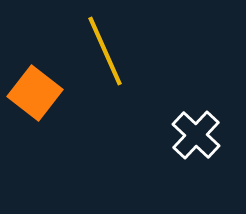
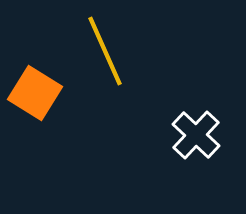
orange square: rotated 6 degrees counterclockwise
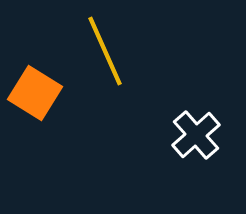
white cross: rotated 6 degrees clockwise
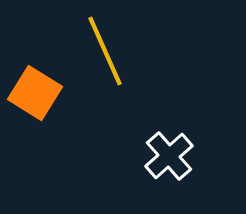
white cross: moved 27 px left, 21 px down
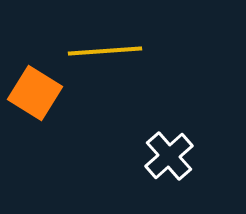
yellow line: rotated 70 degrees counterclockwise
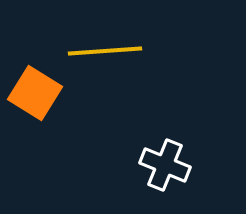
white cross: moved 4 px left, 9 px down; rotated 27 degrees counterclockwise
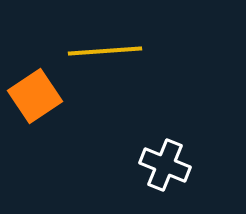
orange square: moved 3 px down; rotated 24 degrees clockwise
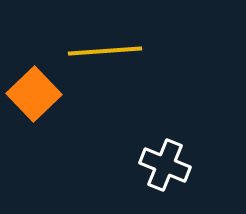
orange square: moved 1 px left, 2 px up; rotated 10 degrees counterclockwise
